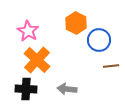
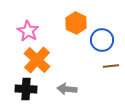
blue circle: moved 3 px right
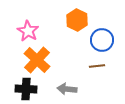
orange hexagon: moved 1 px right, 3 px up
brown line: moved 14 px left
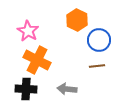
blue circle: moved 3 px left
orange cross: rotated 16 degrees counterclockwise
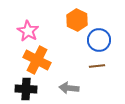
gray arrow: moved 2 px right, 1 px up
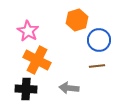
orange hexagon: rotated 15 degrees clockwise
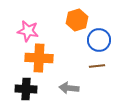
pink star: rotated 20 degrees counterclockwise
orange cross: moved 2 px right, 2 px up; rotated 24 degrees counterclockwise
